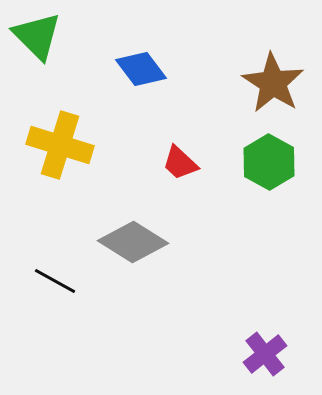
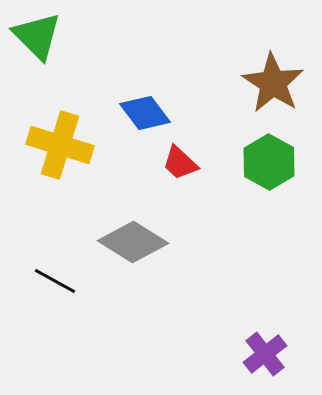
blue diamond: moved 4 px right, 44 px down
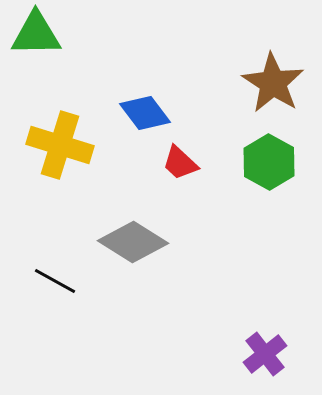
green triangle: moved 1 px left, 2 px up; rotated 46 degrees counterclockwise
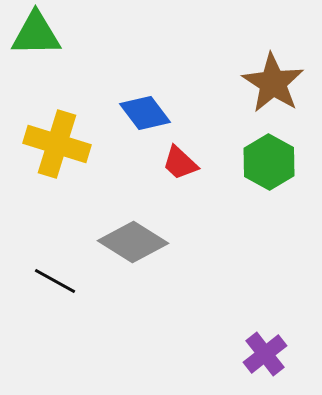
yellow cross: moved 3 px left, 1 px up
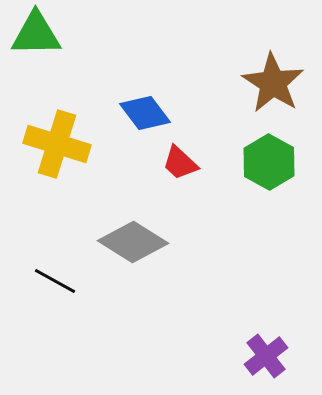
purple cross: moved 1 px right, 2 px down
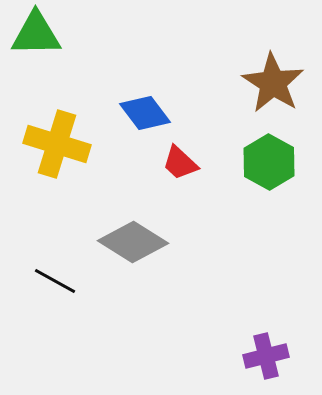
purple cross: rotated 24 degrees clockwise
